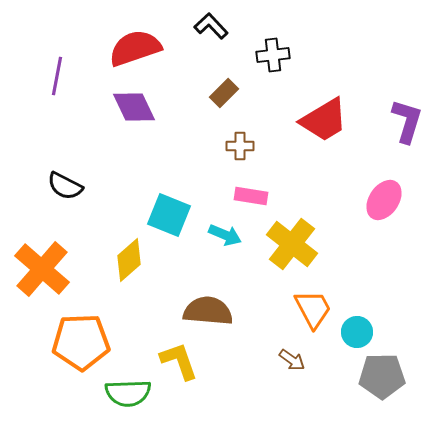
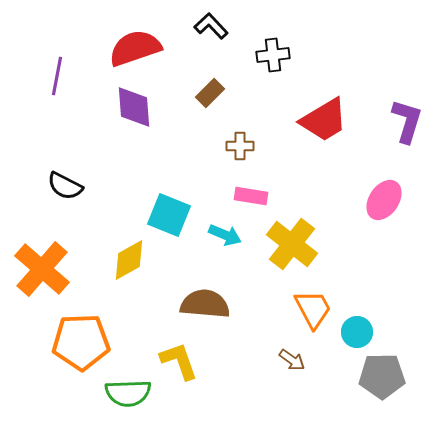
brown rectangle: moved 14 px left
purple diamond: rotated 21 degrees clockwise
yellow diamond: rotated 12 degrees clockwise
brown semicircle: moved 3 px left, 7 px up
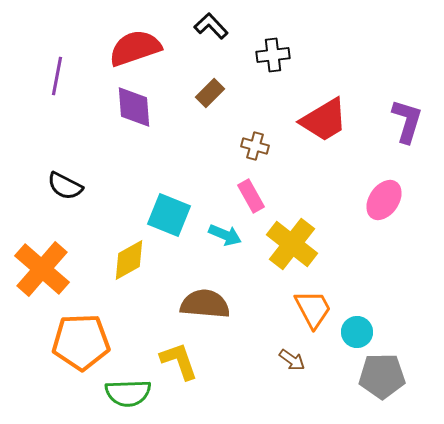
brown cross: moved 15 px right; rotated 16 degrees clockwise
pink rectangle: rotated 52 degrees clockwise
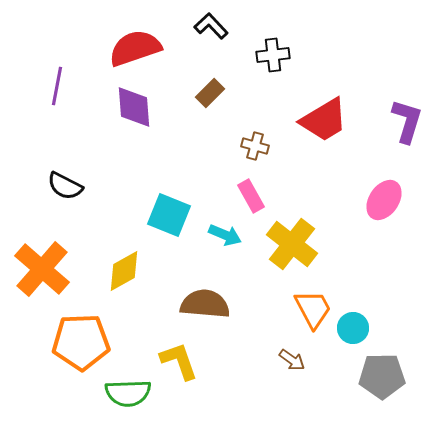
purple line: moved 10 px down
yellow diamond: moved 5 px left, 11 px down
cyan circle: moved 4 px left, 4 px up
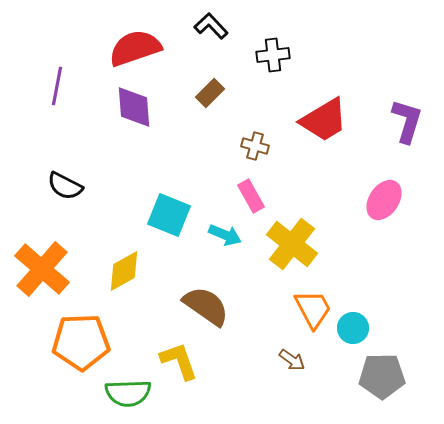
brown semicircle: moved 1 px right, 2 px down; rotated 30 degrees clockwise
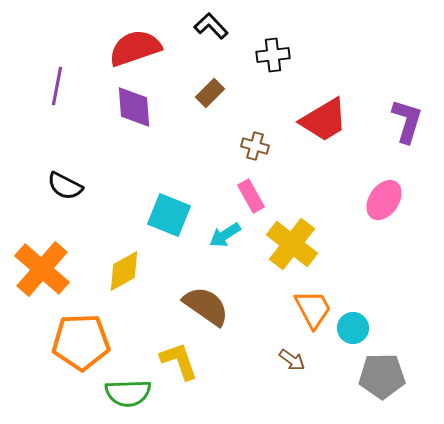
cyan arrow: rotated 124 degrees clockwise
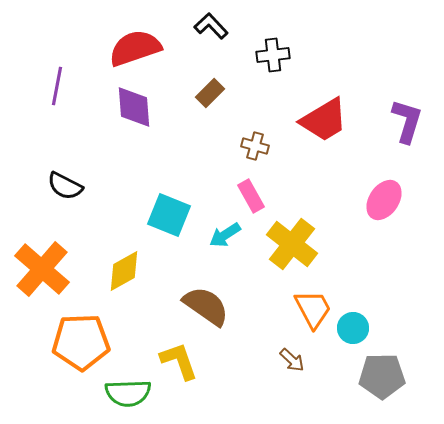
brown arrow: rotated 8 degrees clockwise
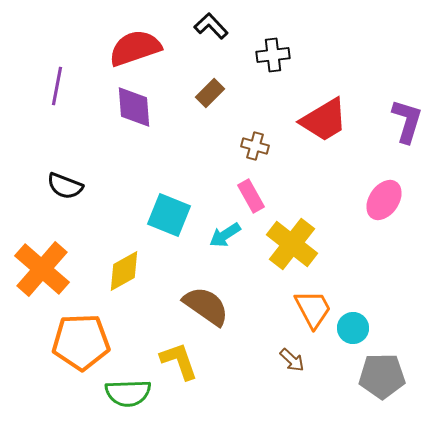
black semicircle: rotated 6 degrees counterclockwise
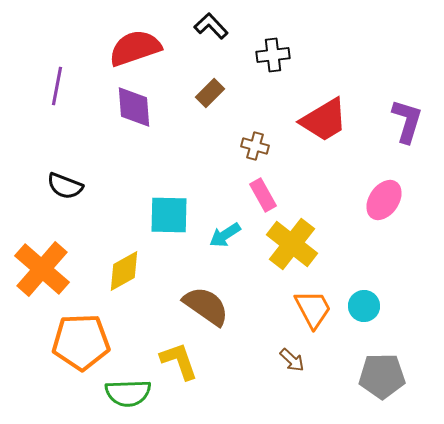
pink rectangle: moved 12 px right, 1 px up
cyan square: rotated 21 degrees counterclockwise
cyan circle: moved 11 px right, 22 px up
